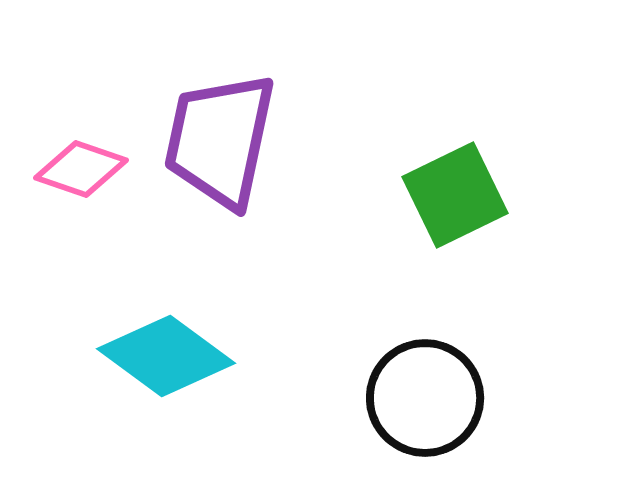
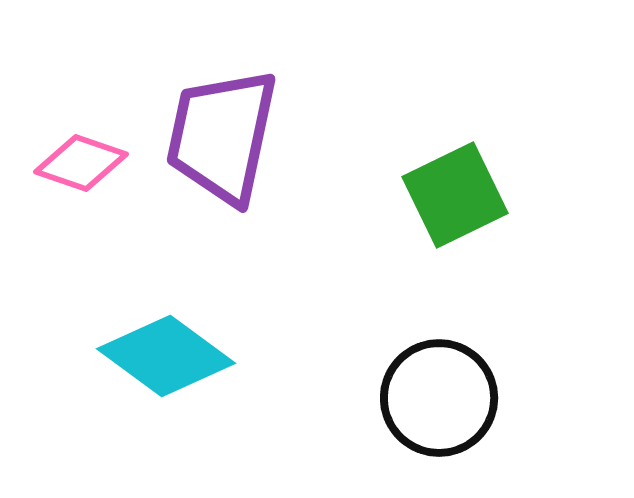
purple trapezoid: moved 2 px right, 4 px up
pink diamond: moved 6 px up
black circle: moved 14 px right
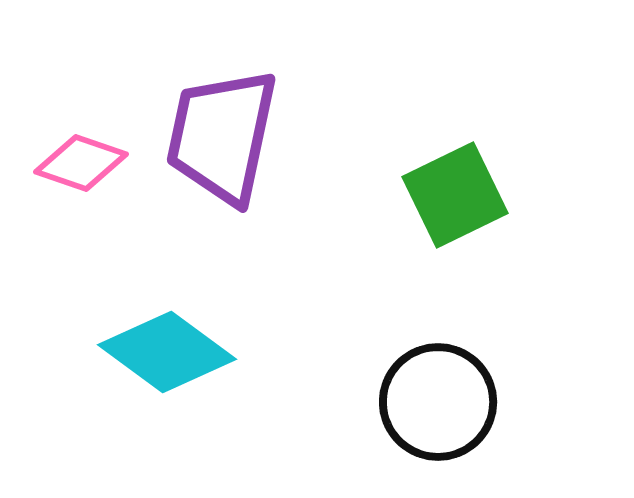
cyan diamond: moved 1 px right, 4 px up
black circle: moved 1 px left, 4 px down
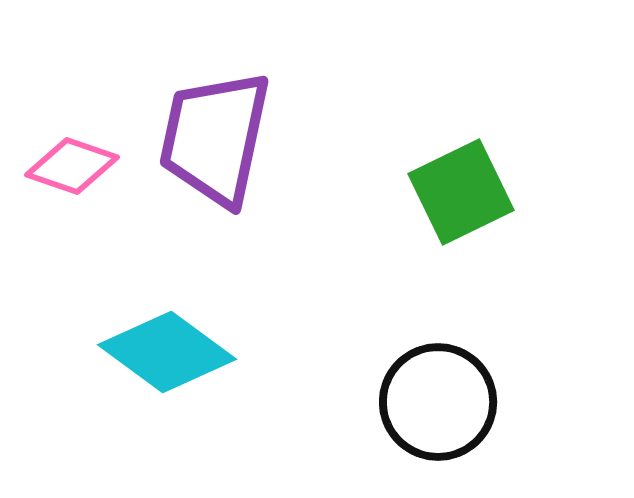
purple trapezoid: moved 7 px left, 2 px down
pink diamond: moved 9 px left, 3 px down
green square: moved 6 px right, 3 px up
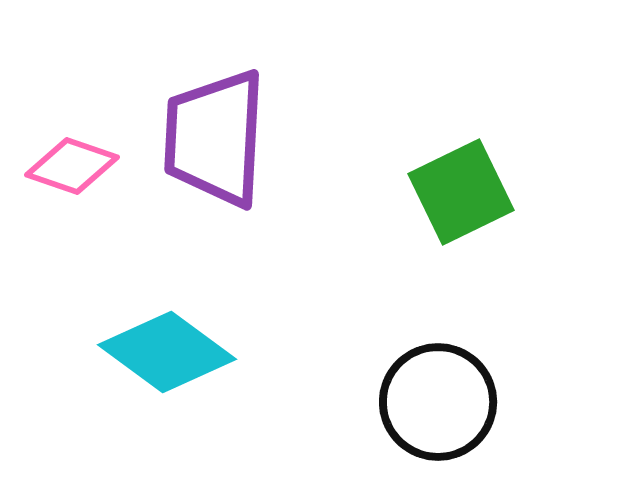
purple trapezoid: rotated 9 degrees counterclockwise
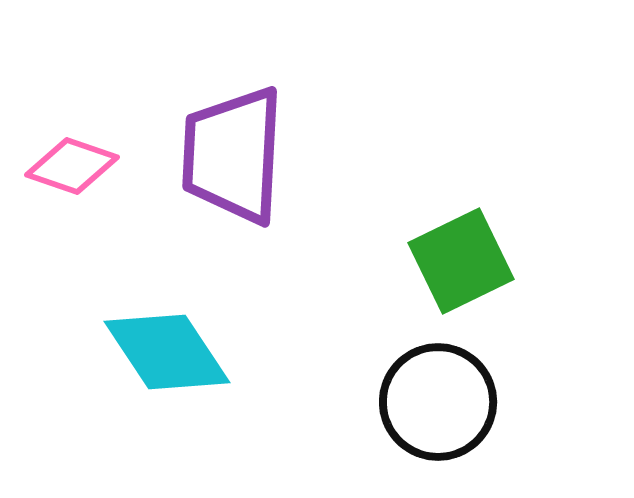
purple trapezoid: moved 18 px right, 17 px down
green square: moved 69 px down
cyan diamond: rotated 20 degrees clockwise
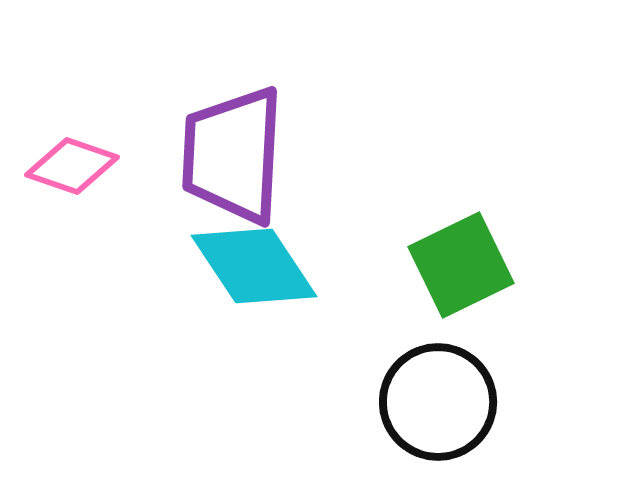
green square: moved 4 px down
cyan diamond: moved 87 px right, 86 px up
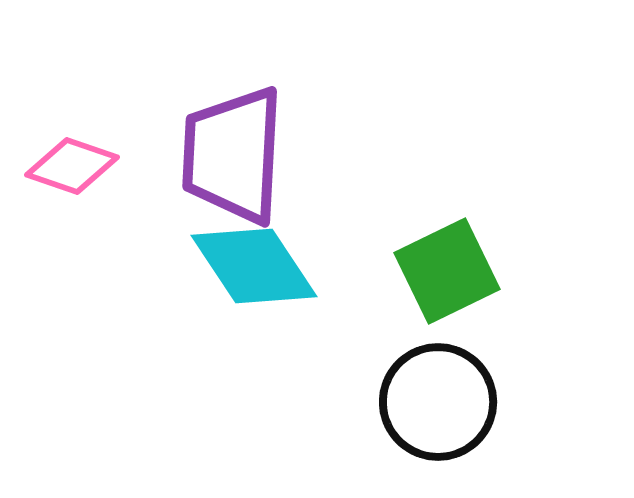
green square: moved 14 px left, 6 px down
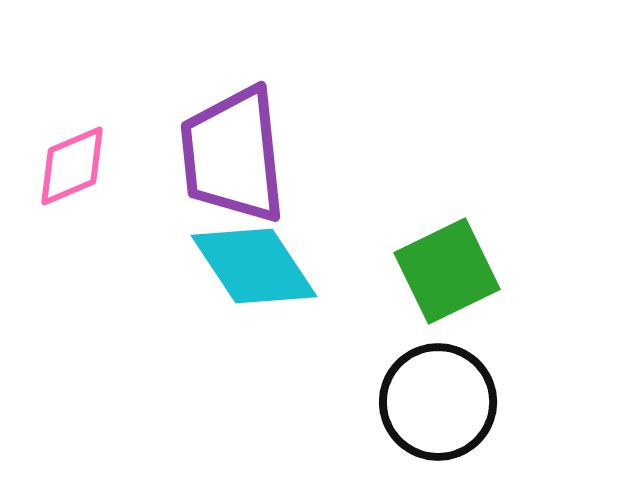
purple trapezoid: rotated 9 degrees counterclockwise
pink diamond: rotated 42 degrees counterclockwise
